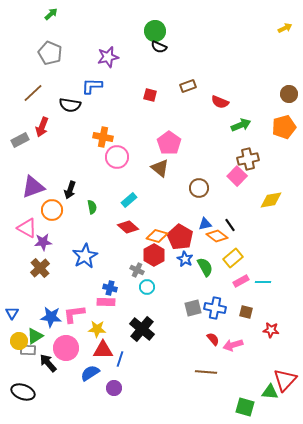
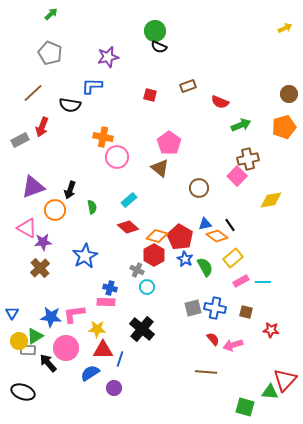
orange circle at (52, 210): moved 3 px right
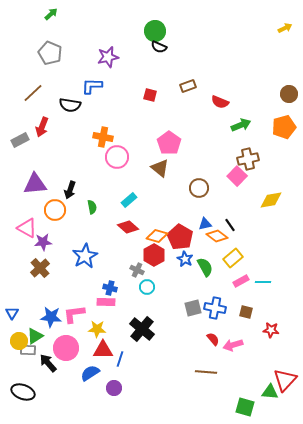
purple triangle at (33, 187): moved 2 px right, 3 px up; rotated 15 degrees clockwise
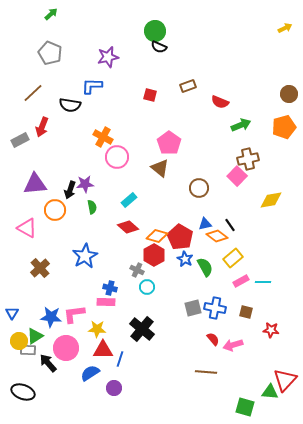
orange cross at (103, 137): rotated 18 degrees clockwise
purple star at (43, 242): moved 42 px right, 58 px up
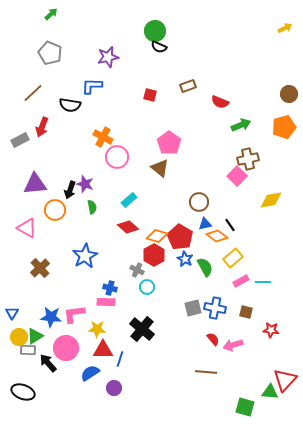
purple star at (85, 184): rotated 24 degrees clockwise
brown circle at (199, 188): moved 14 px down
yellow circle at (19, 341): moved 4 px up
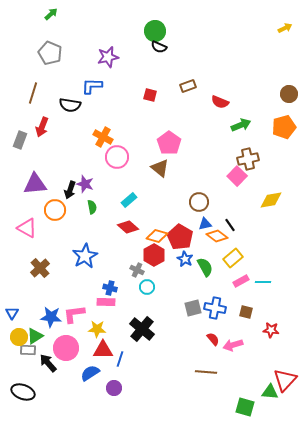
brown line at (33, 93): rotated 30 degrees counterclockwise
gray rectangle at (20, 140): rotated 42 degrees counterclockwise
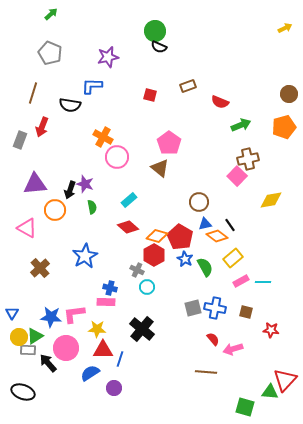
pink arrow at (233, 345): moved 4 px down
